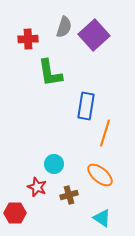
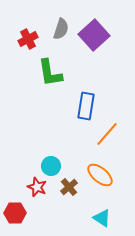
gray semicircle: moved 3 px left, 2 px down
red cross: rotated 24 degrees counterclockwise
orange line: moved 2 px right, 1 px down; rotated 24 degrees clockwise
cyan circle: moved 3 px left, 2 px down
brown cross: moved 8 px up; rotated 24 degrees counterclockwise
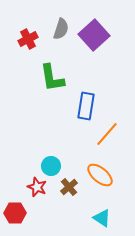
green L-shape: moved 2 px right, 5 px down
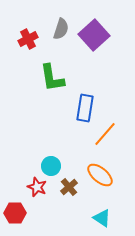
blue rectangle: moved 1 px left, 2 px down
orange line: moved 2 px left
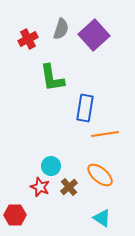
orange line: rotated 40 degrees clockwise
red star: moved 3 px right
red hexagon: moved 2 px down
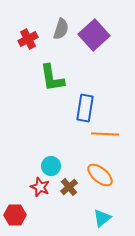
orange line: rotated 12 degrees clockwise
cyan triangle: rotated 48 degrees clockwise
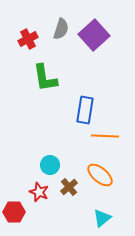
green L-shape: moved 7 px left
blue rectangle: moved 2 px down
orange line: moved 2 px down
cyan circle: moved 1 px left, 1 px up
red star: moved 1 px left, 5 px down
red hexagon: moved 1 px left, 3 px up
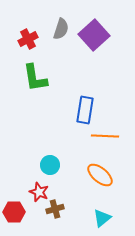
green L-shape: moved 10 px left
brown cross: moved 14 px left, 22 px down; rotated 24 degrees clockwise
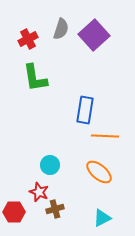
orange ellipse: moved 1 px left, 3 px up
cyan triangle: rotated 12 degrees clockwise
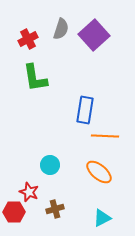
red star: moved 10 px left
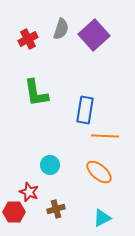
green L-shape: moved 1 px right, 15 px down
brown cross: moved 1 px right
